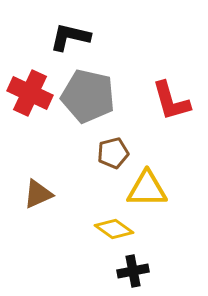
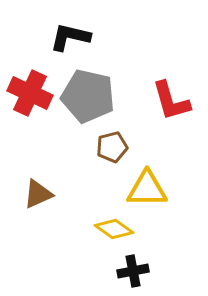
brown pentagon: moved 1 px left, 6 px up
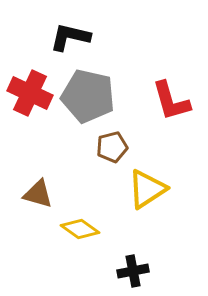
yellow triangle: rotated 33 degrees counterclockwise
brown triangle: rotated 40 degrees clockwise
yellow diamond: moved 34 px left
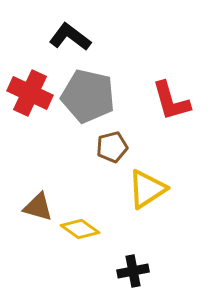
black L-shape: rotated 24 degrees clockwise
brown triangle: moved 13 px down
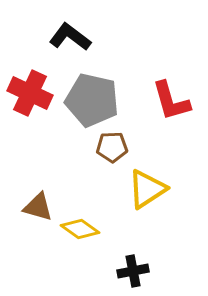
gray pentagon: moved 4 px right, 4 px down
brown pentagon: rotated 12 degrees clockwise
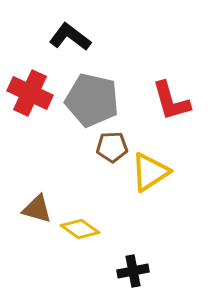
yellow triangle: moved 3 px right, 17 px up
brown triangle: moved 1 px left, 2 px down
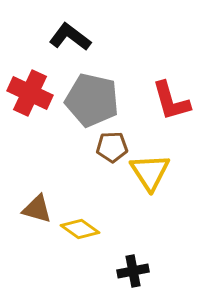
yellow triangle: rotated 30 degrees counterclockwise
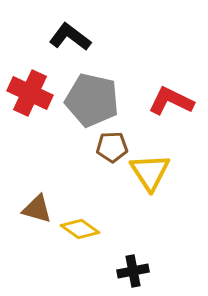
red L-shape: rotated 132 degrees clockwise
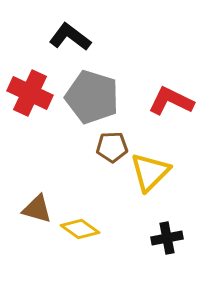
gray pentagon: moved 3 px up; rotated 4 degrees clockwise
yellow triangle: rotated 18 degrees clockwise
black cross: moved 34 px right, 33 px up
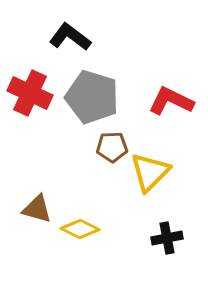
yellow diamond: rotated 9 degrees counterclockwise
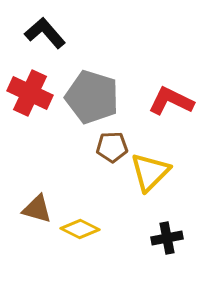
black L-shape: moved 25 px left, 4 px up; rotated 12 degrees clockwise
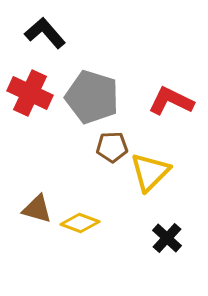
yellow diamond: moved 6 px up; rotated 6 degrees counterclockwise
black cross: rotated 36 degrees counterclockwise
